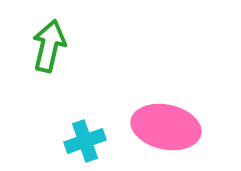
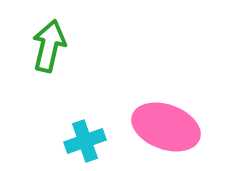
pink ellipse: rotated 8 degrees clockwise
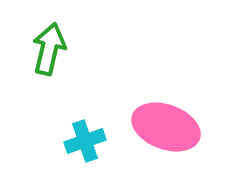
green arrow: moved 3 px down
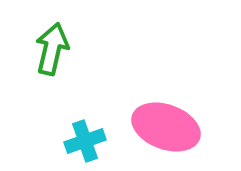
green arrow: moved 3 px right
